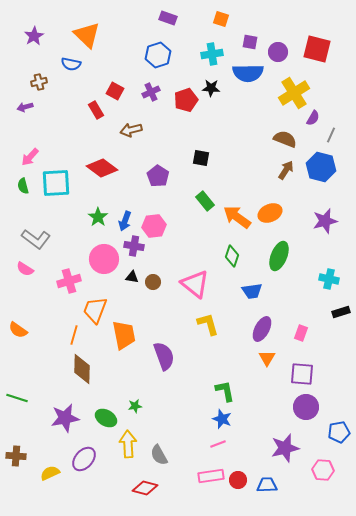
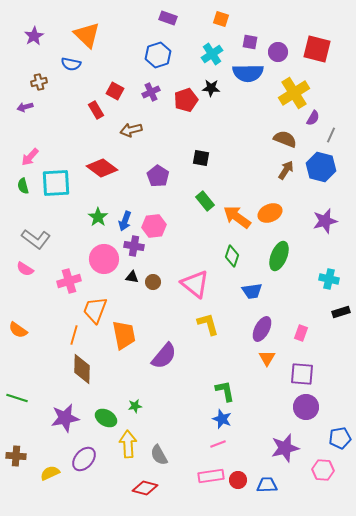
cyan cross at (212, 54): rotated 25 degrees counterclockwise
purple semicircle at (164, 356): rotated 60 degrees clockwise
blue pentagon at (339, 432): moved 1 px right, 6 px down
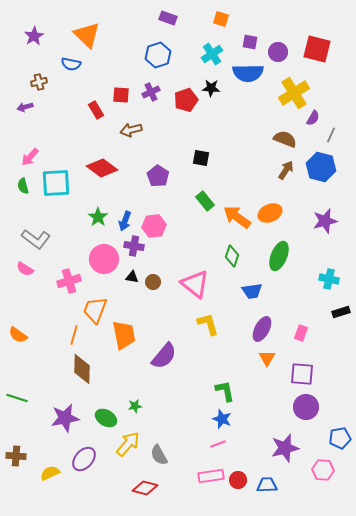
red square at (115, 91): moved 6 px right, 4 px down; rotated 24 degrees counterclockwise
orange semicircle at (18, 330): moved 5 px down
yellow arrow at (128, 444): rotated 44 degrees clockwise
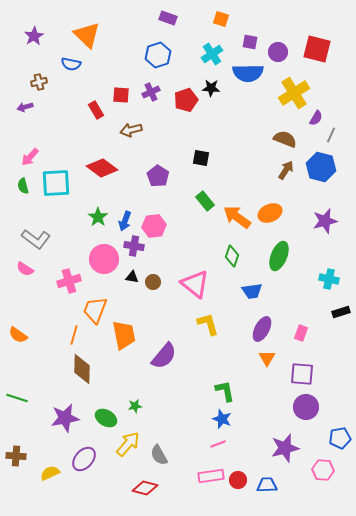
purple semicircle at (313, 118): moved 3 px right
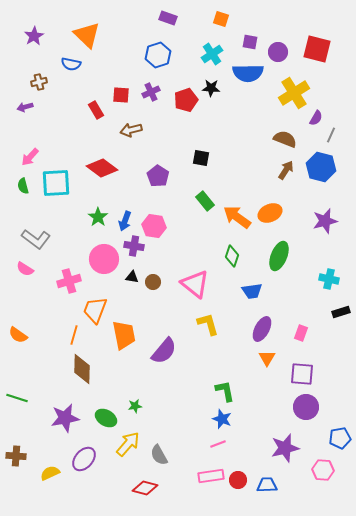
pink hexagon at (154, 226): rotated 15 degrees clockwise
purple semicircle at (164, 356): moved 5 px up
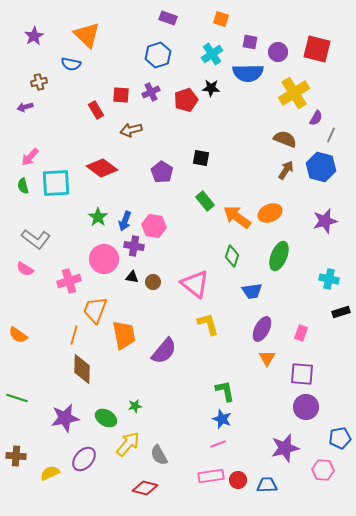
purple pentagon at (158, 176): moved 4 px right, 4 px up
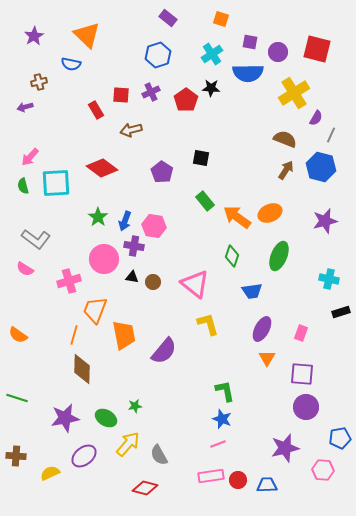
purple rectangle at (168, 18): rotated 18 degrees clockwise
red pentagon at (186, 100): rotated 15 degrees counterclockwise
purple ellipse at (84, 459): moved 3 px up; rotated 10 degrees clockwise
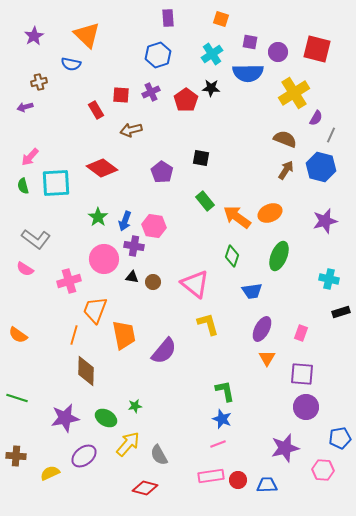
purple rectangle at (168, 18): rotated 48 degrees clockwise
brown diamond at (82, 369): moved 4 px right, 2 px down
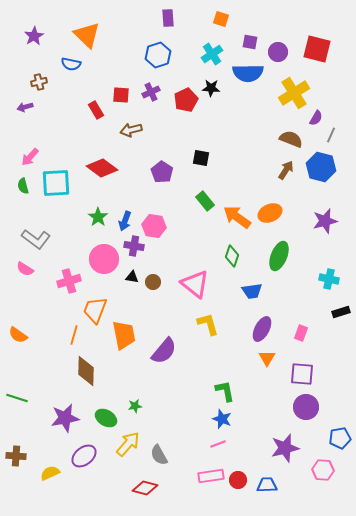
red pentagon at (186, 100): rotated 10 degrees clockwise
brown semicircle at (285, 139): moved 6 px right
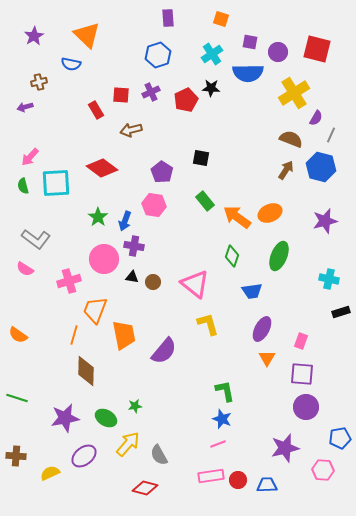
pink hexagon at (154, 226): moved 21 px up
pink rectangle at (301, 333): moved 8 px down
